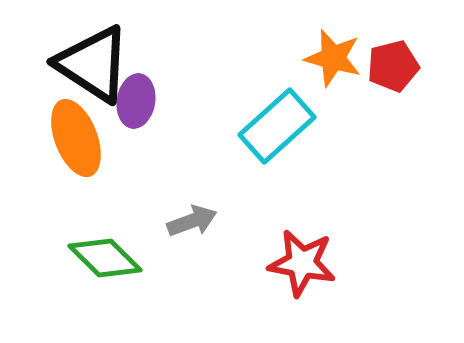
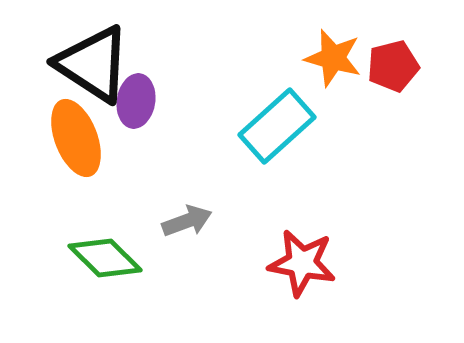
gray arrow: moved 5 px left
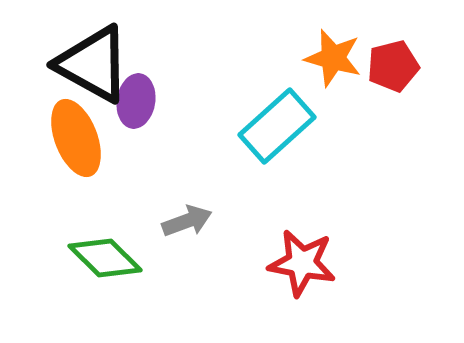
black triangle: rotated 4 degrees counterclockwise
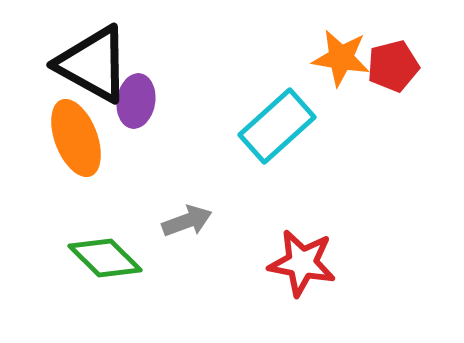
orange star: moved 8 px right; rotated 6 degrees counterclockwise
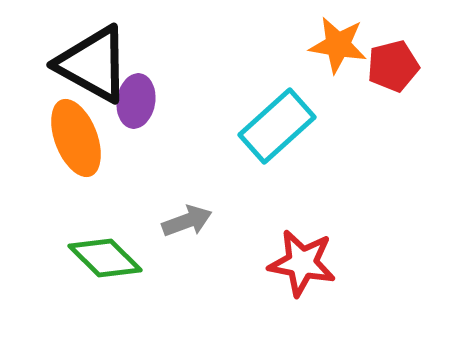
orange star: moved 3 px left, 13 px up
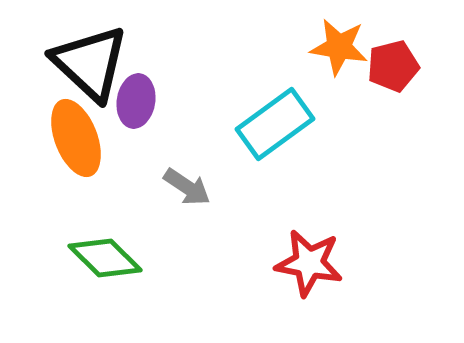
orange star: moved 1 px right, 2 px down
black triangle: moved 3 px left, 1 px up; rotated 14 degrees clockwise
cyan rectangle: moved 2 px left, 2 px up; rotated 6 degrees clockwise
gray arrow: moved 34 px up; rotated 54 degrees clockwise
red star: moved 7 px right
